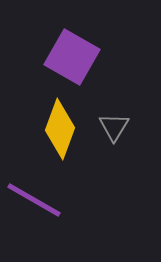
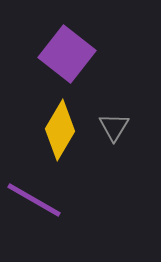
purple square: moved 5 px left, 3 px up; rotated 8 degrees clockwise
yellow diamond: moved 1 px down; rotated 10 degrees clockwise
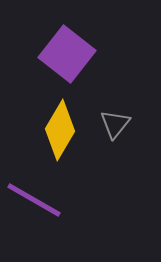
gray triangle: moved 1 px right, 3 px up; rotated 8 degrees clockwise
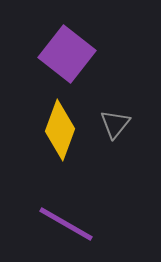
yellow diamond: rotated 10 degrees counterclockwise
purple line: moved 32 px right, 24 px down
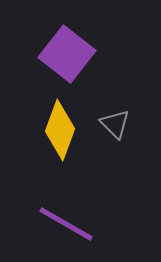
gray triangle: rotated 24 degrees counterclockwise
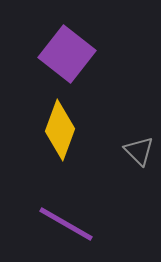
gray triangle: moved 24 px right, 27 px down
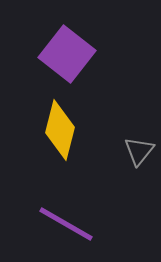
yellow diamond: rotated 6 degrees counterclockwise
gray triangle: rotated 24 degrees clockwise
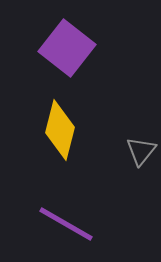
purple square: moved 6 px up
gray triangle: moved 2 px right
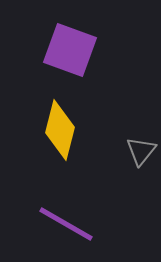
purple square: moved 3 px right, 2 px down; rotated 18 degrees counterclockwise
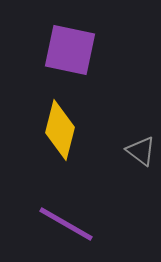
purple square: rotated 8 degrees counterclockwise
gray triangle: rotated 32 degrees counterclockwise
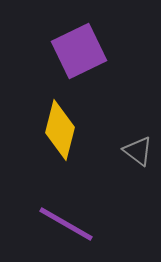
purple square: moved 9 px right, 1 px down; rotated 38 degrees counterclockwise
gray triangle: moved 3 px left
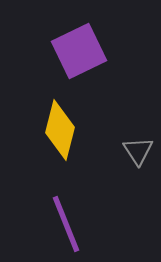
gray triangle: rotated 20 degrees clockwise
purple line: rotated 38 degrees clockwise
